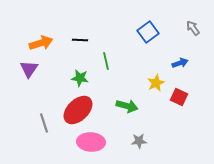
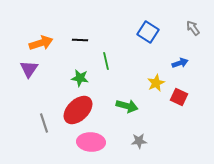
blue square: rotated 20 degrees counterclockwise
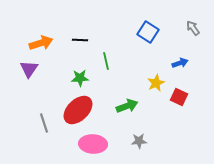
green star: rotated 12 degrees counterclockwise
green arrow: rotated 35 degrees counterclockwise
pink ellipse: moved 2 px right, 2 px down
